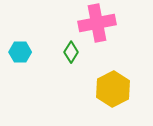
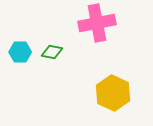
green diamond: moved 19 px left; rotated 70 degrees clockwise
yellow hexagon: moved 4 px down; rotated 8 degrees counterclockwise
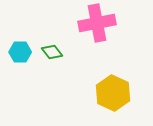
green diamond: rotated 40 degrees clockwise
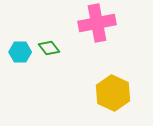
green diamond: moved 3 px left, 4 px up
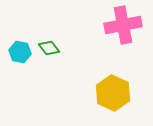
pink cross: moved 26 px right, 2 px down
cyan hexagon: rotated 10 degrees clockwise
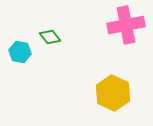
pink cross: moved 3 px right
green diamond: moved 1 px right, 11 px up
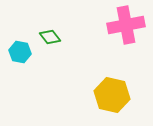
yellow hexagon: moved 1 px left, 2 px down; rotated 12 degrees counterclockwise
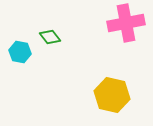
pink cross: moved 2 px up
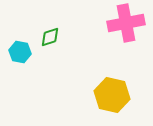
green diamond: rotated 70 degrees counterclockwise
